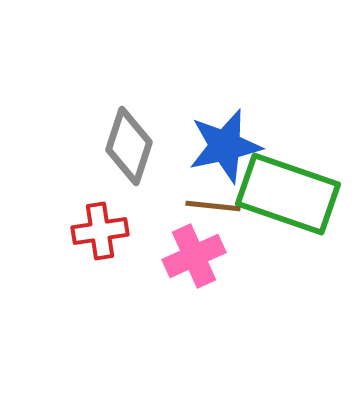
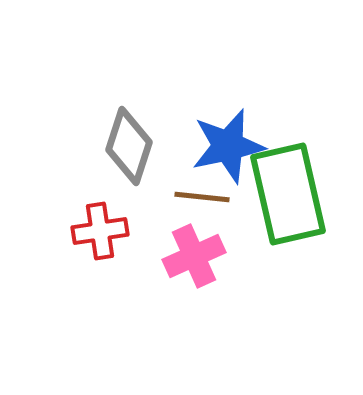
blue star: moved 3 px right
green rectangle: rotated 58 degrees clockwise
brown line: moved 11 px left, 9 px up
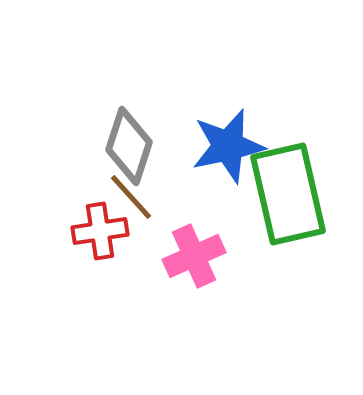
brown line: moved 71 px left; rotated 42 degrees clockwise
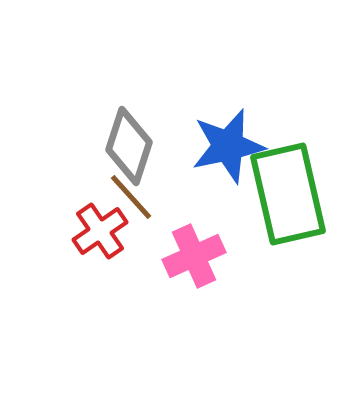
red cross: rotated 26 degrees counterclockwise
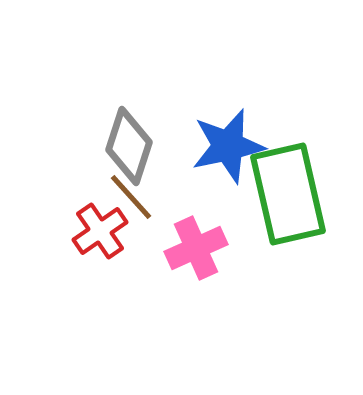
pink cross: moved 2 px right, 8 px up
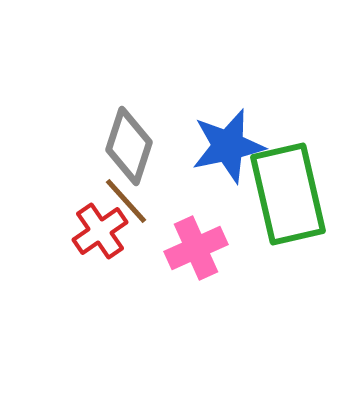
brown line: moved 5 px left, 4 px down
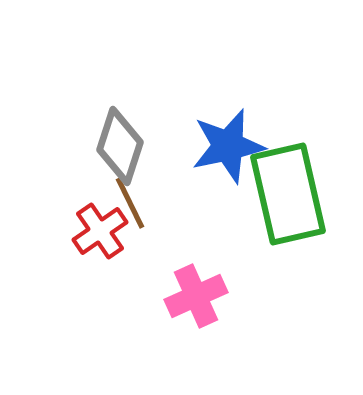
gray diamond: moved 9 px left
brown line: moved 4 px right, 2 px down; rotated 16 degrees clockwise
pink cross: moved 48 px down
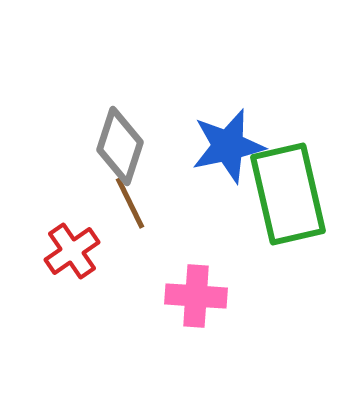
red cross: moved 28 px left, 20 px down
pink cross: rotated 28 degrees clockwise
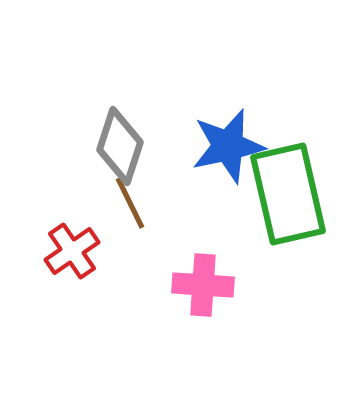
pink cross: moved 7 px right, 11 px up
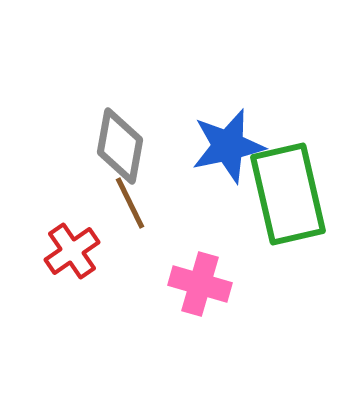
gray diamond: rotated 8 degrees counterclockwise
pink cross: moved 3 px left, 1 px up; rotated 12 degrees clockwise
